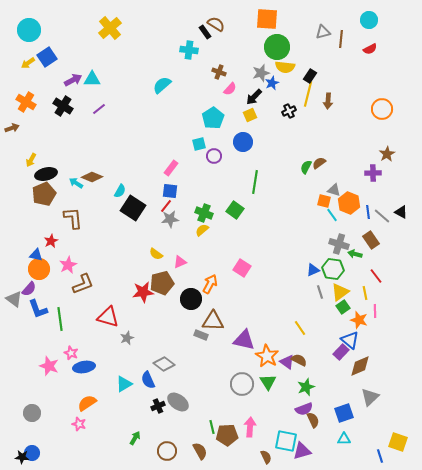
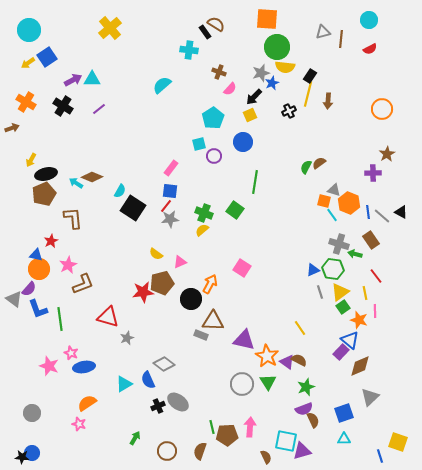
brown semicircle at (200, 451): rotated 132 degrees counterclockwise
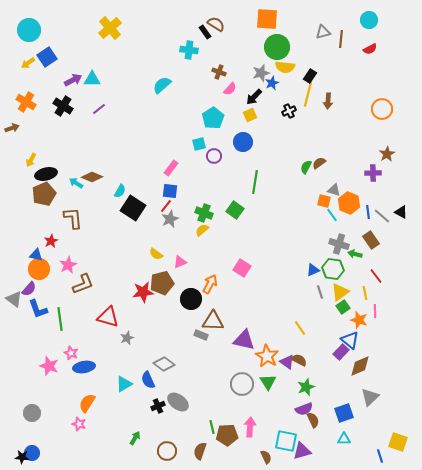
gray star at (170, 219): rotated 18 degrees counterclockwise
orange semicircle at (87, 403): rotated 24 degrees counterclockwise
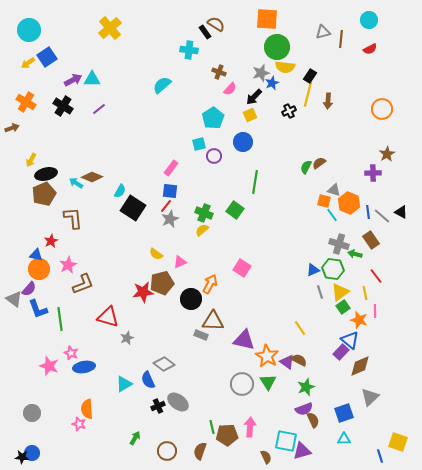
orange semicircle at (87, 403): moved 6 px down; rotated 36 degrees counterclockwise
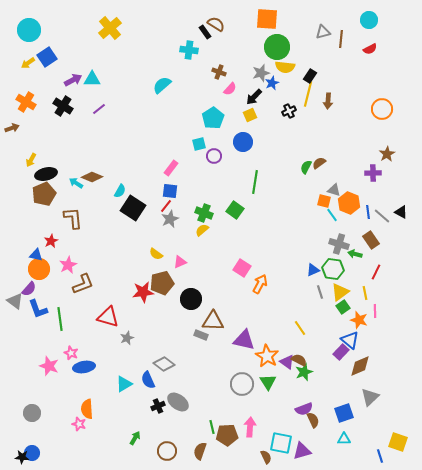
red line at (376, 276): moved 4 px up; rotated 63 degrees clockwise
orange arrow at (210, 284): moved 50 px right
gray triangle at (14, 299): moved 1 px right, 2 px down
green star at (306, 387): moved 2 px left, 15 px up
cyan square at (286, 441): moved 5 px left, 2 px down
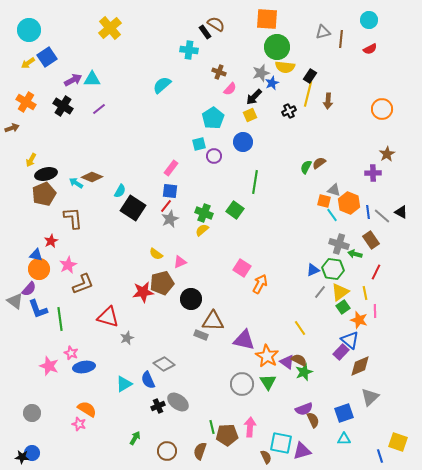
gray line at (320, 292): rotated 56 degrees clockwise
orange semicircle at (87, 409): rotated 126 degrees clockwise
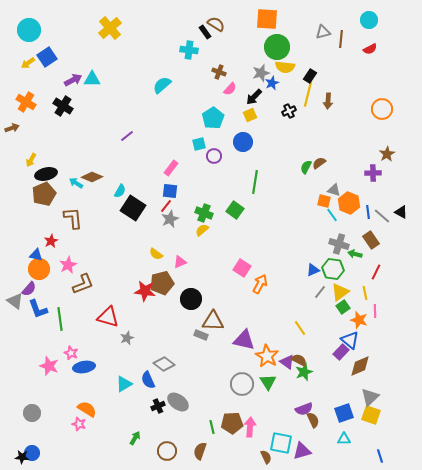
purple line at (99, 109): moved 28 px right, 27 px down
red star at (143, 292): moved 2 px right, 1 px up; rotated 15 degrees clockwise
brown pentagon at (227, 435): moved 5 px right, 12 px up
yellow square at (398, 442): moved 27 px left, 27 px up
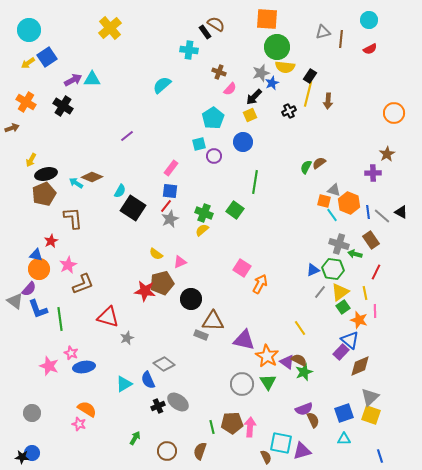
orange circle at (382, 109): moved 12 px right, 4 px down
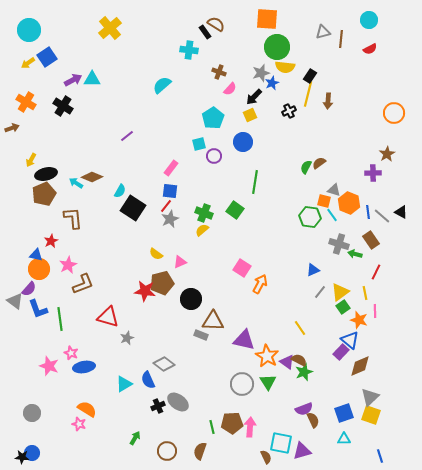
green hexagon at (333, 269): moved 23 px left, 52 px up
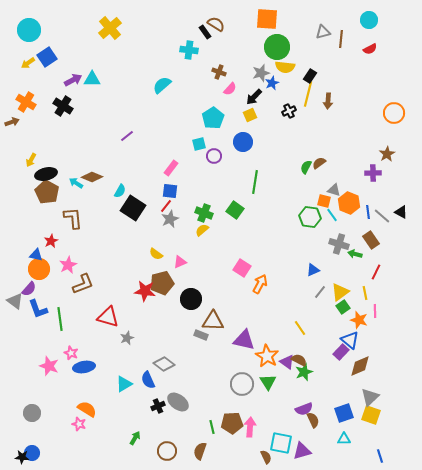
brown arrow at (12, 128): moved 6 px up
brown pentagon at (44, 194): moved 3 px right, 2 px up; rotated 20 degrees counterclockwise
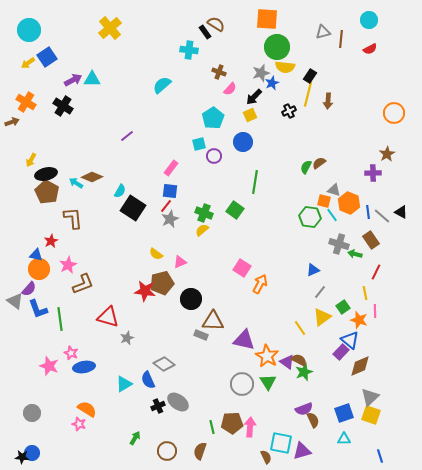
yellow triangle at (340, 292): moved 18 px left, 25 px down
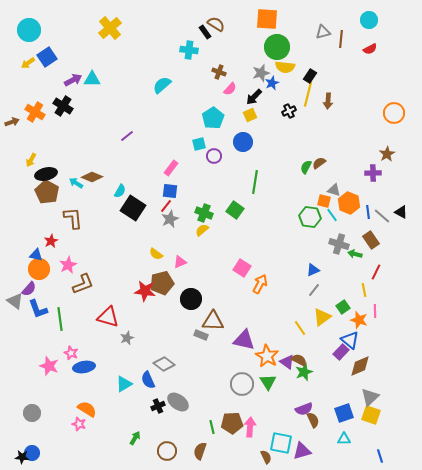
orange cross at (26, 102): moved 9 px right, 10 px down
gray line at (320, 292): moved 6 px left, 2 px up
yellow line at (365, 293): moved 1 px left, 3 px up
